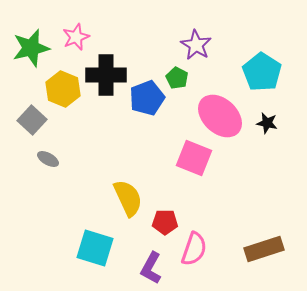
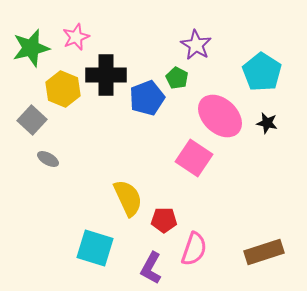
pink square: rotated 12 degrees clockwise
red pentagon: moved 1 px left, 2 px up
brown rectangle: moved 3 px down
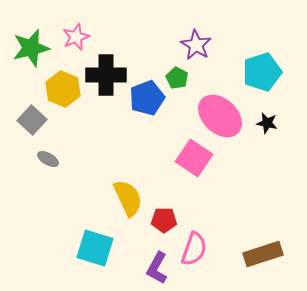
cyan pentagon: rotated 21 degrees clockwise
brown rectangle: moved 1 px left, 2 px down
purple L-shape: moved 6 px right
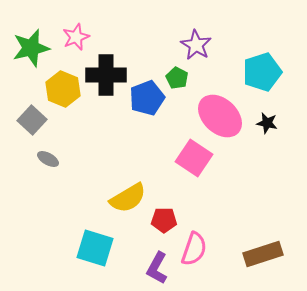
yellow semicircle: rotated 84 degrees clockwise
